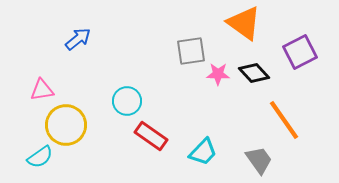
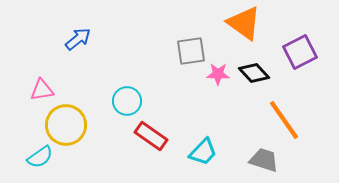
gray trapezoid: moved 5 px right; rotated 36 degrees counterclockwise
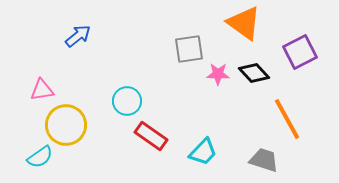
blue arrow: moved 3 px up
gray square: moved 2 px left, 2 px up
orange line: moved 3 px right, 1 px up; rotated 6 degrees clockwise
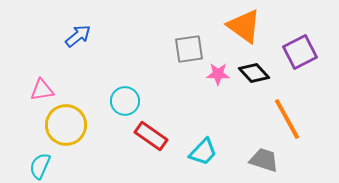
orange triangle: moved 3 px down
cyan circle: moved 2 px left
cyan semicircle: moved 9 px down; rotated 148 degrees clockwise
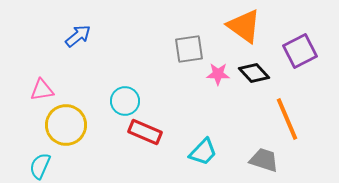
purple square: moved 1 px up
orange line: rotated 6 degrees clockwise
red rectangle: moved 6 px left, 4 px up; rotated 12 degrees counterclockwise
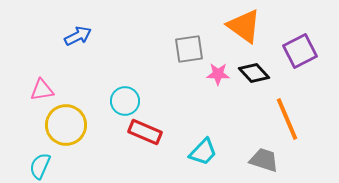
blue arrow: rotated 12 degrees clockwise
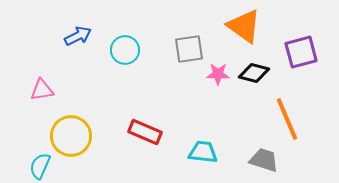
purple square: moved 1 px right, 1 px down; rotated 12 degrees clockwise
black diamond: rotated 32 degrees counterclockwise
cyan circle: moved 51 px up
yellow circle: moved 5 px right, 11 px down
cyan trapezoid: rotated 128 degrees counterclockwise
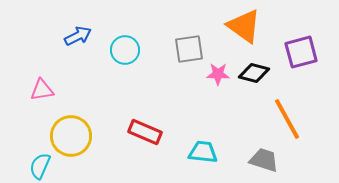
orange line: rotated 6 degrees counterclockwise
